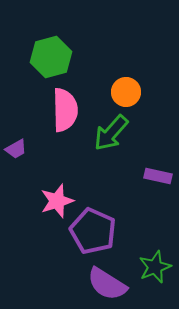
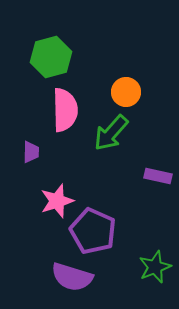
purple trapezoid: moved 15 px right, 3 px down; rotated 60 degrees counterclockwise
purple semicircle: moved 35 px left, 7 px up; rotated 15 degrees counterclockwise
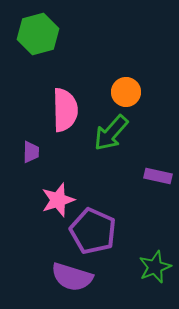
green hexagon: moved 13 px left, 23 px up
pink star: moved 1 px right, 1 px up
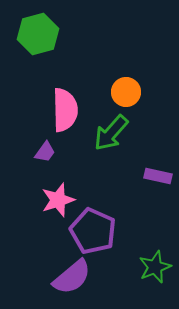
purple trapezoid: moved 14 px right; rotated 35 degrees clockwise
purple semicircle: rotated 57 degrees counterclockwise
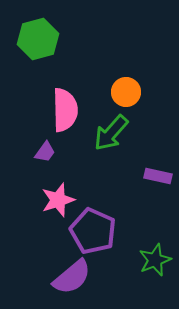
green hexagon: moved 5 px down
green star: moved 7 px up
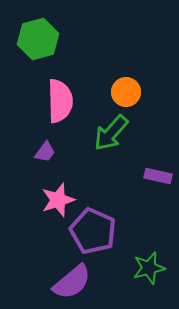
pink semicircle: moved 5 px left, 9 px up
green star: moved 6 px left, 8 px down; rotated 8 degrees clockwise
purple semicircle: moved 5 px down
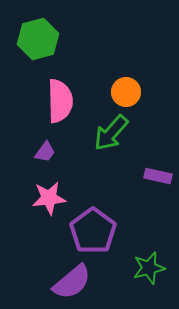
pink star: moved 9 px left, 2 px up; rotated 12 degrees clockwise
purple pentagon: rotated 12 degrees clockwise
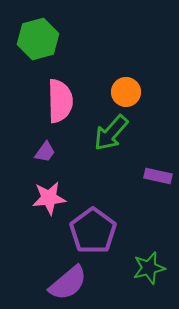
purple semicircle: moved 4 px left, 1 px down
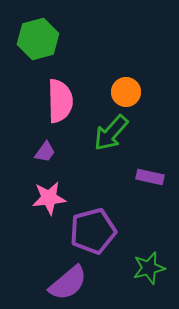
purple rectangle: moved 8 px left, 1 px down
purple pentagon: rotated 21 degrees clockwise
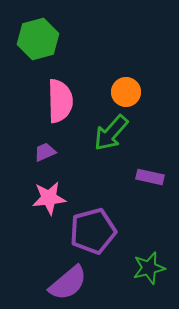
purple trapezoid: rotated 150 degrees counterclockwise
